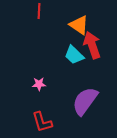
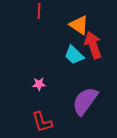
red arrow: moved 1 px right
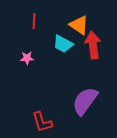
red line: moved 5 px left, 10 px down
red arrow: rotated 12 degrees clockwise
cyan trapezoid: moved 11 px left, 11 px up; rotated 15 degrees counterclockwise
pink star: moved 12 px left, 26 px up
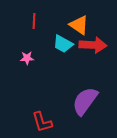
red arrow: rotated 100 degrees clockwise
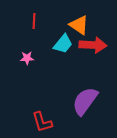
cyan trapezoid: rotated 80 degrees counterclockwise
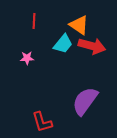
red arrow: moved 1 px left, 1 px down; rotated 12 degrees clockwise
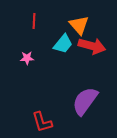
orange triangle: rotated 15 degrees clockwise
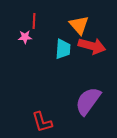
cyan trapezoid: moved 5 px down; rotated 35 degrees counterclockwise
pink star: moved 2 px left, 21 px up
purple semicircle: moved 3 px right
